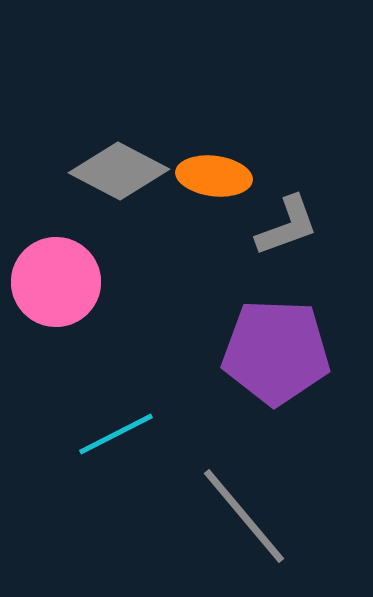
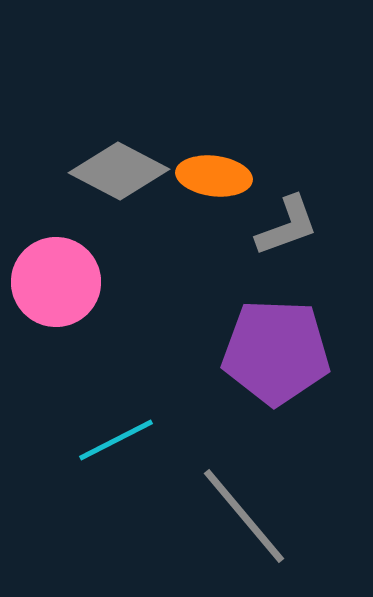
cyan line: moved 6 px down
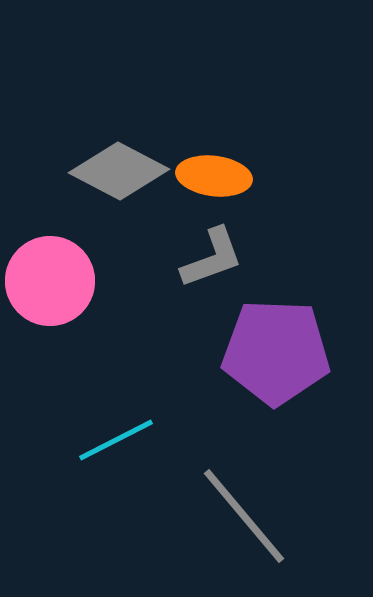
gray L-shape: moved 75 px left, 32 px down
pink circle: moved 6 px left, 1 px up
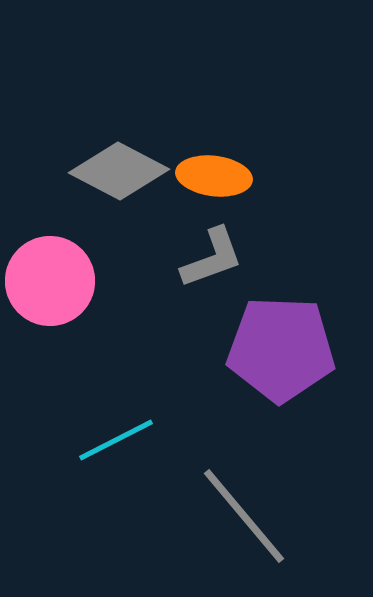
purple pentagon: moved 5 px right, 3 px up
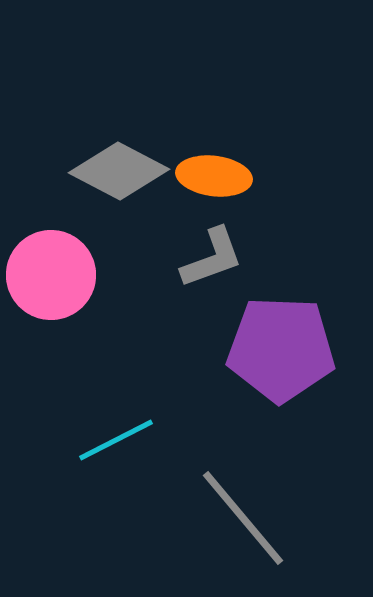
pink circle: moved 1 px right, 6 px up
gray line: moved 1 px left, 2 px down
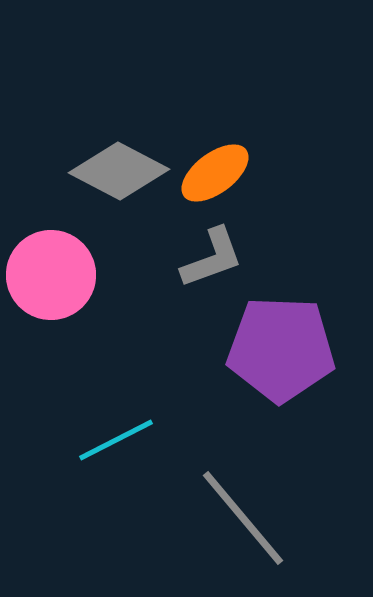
orange ellipse: moved 1 px right, 3 px up; rotated 44 degrees counterclockwise
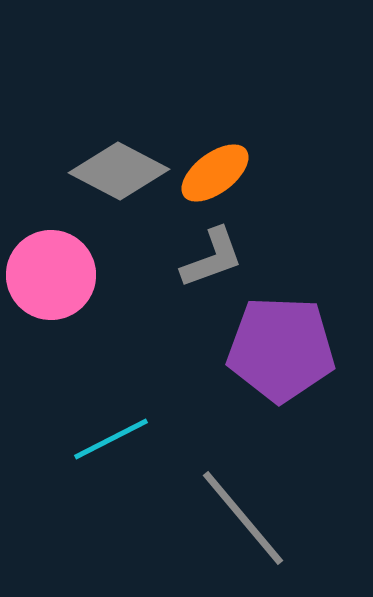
cyan line: moved 5 px left, 1 px up
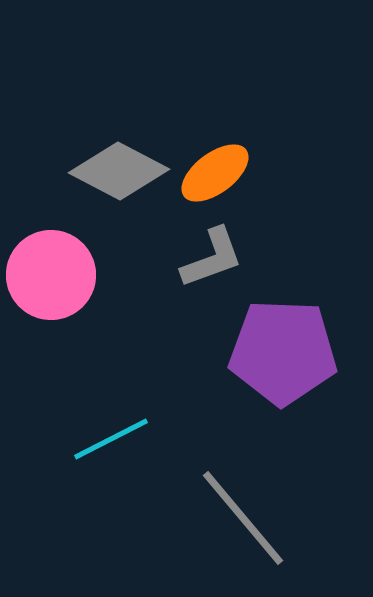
purple pentagon: moved 2 px right, 3 px down
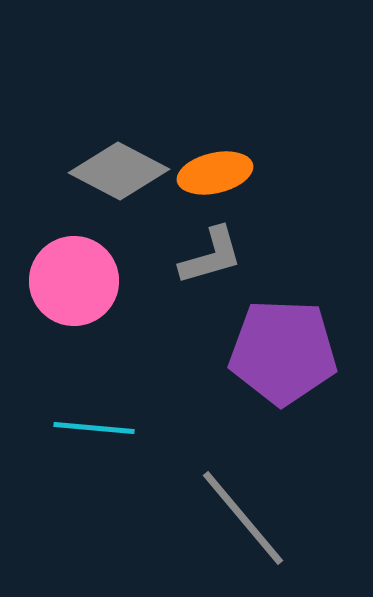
orange ellipse: rotated 24 degrees clockwise
gray L-shape: moved 1 px left, 2 px up; rotated 4 degrees clockwise
pink circle: moved 23 px right, 6 px down
cyan line: moved 17 px left, 11 px up; rotated 32 degrees clockwise
